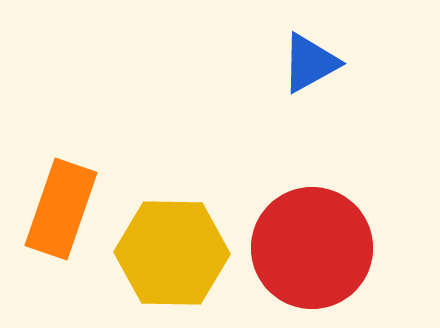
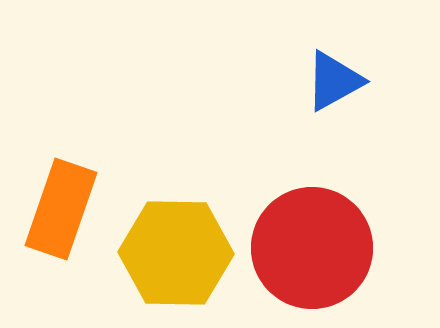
blue triangle: moved 24 px right, 18 px down
yellow hexagon: moved 4 px right
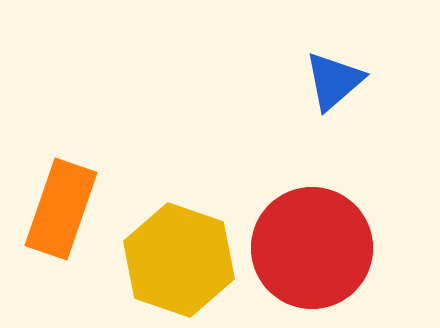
blue triangle: rotated 12 degrees counterclockwise
yellow hexagon: moved 3 px right, 7 px down; rotated 18 degrees clockwise
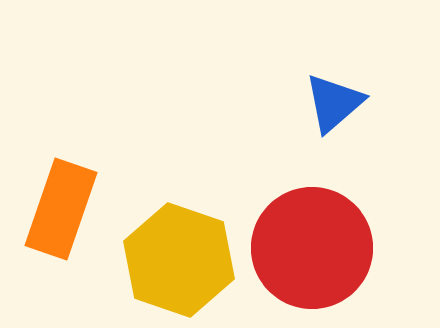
blue triangle: moved 22 px down
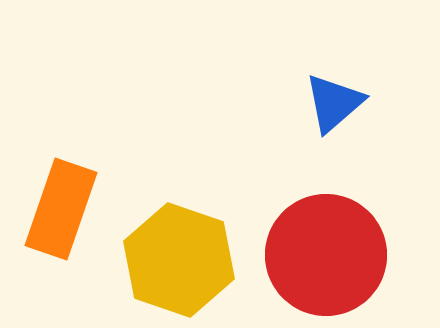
red circle: moved 14 px right, 7 px down
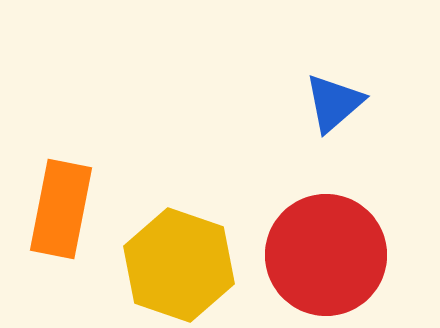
orange rectangle: rotated 8 degrees counterclockwise
yellow hexagon: moved 5 px down
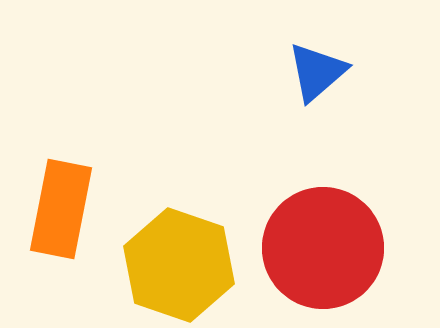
blue triangle: moved 17 px left, 31 px up
red circle: moved 3 px left, 7 px up
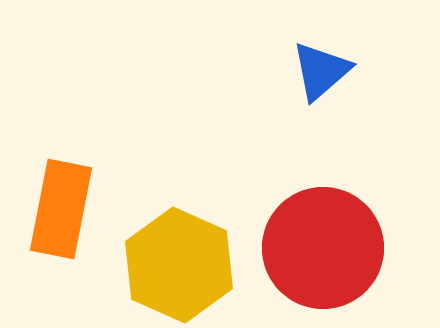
blue triangle: moved 4 px right, 1 px up
yellow hexagon: rotated 5 degrees clockwise
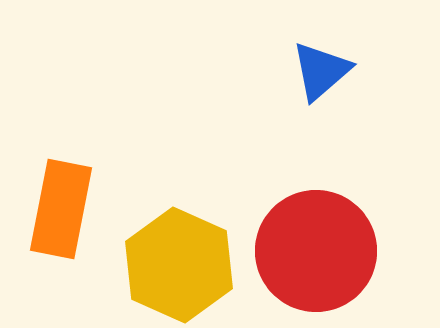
red circle: moved 7 px left, 3 px down
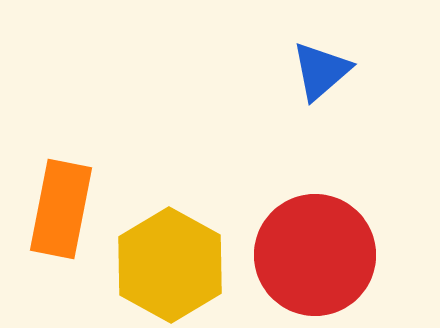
red circle: moved 1 px left, 4 px down
yellow hexagon: moved 9 px left; rotated 5 degrees clockwise
